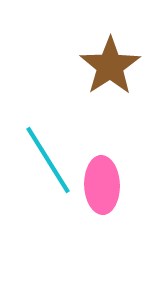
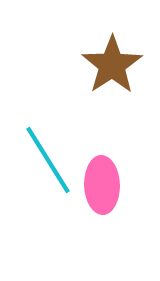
brown star: moved 2 px right, 1 px up
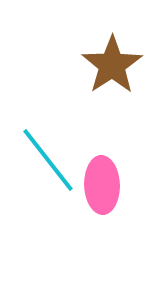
cyan line: rotated 6 degrees counterclockwise
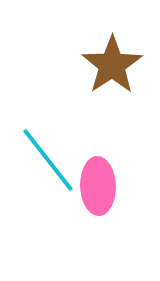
pink ellipse: moved 4 px left, 1 px down
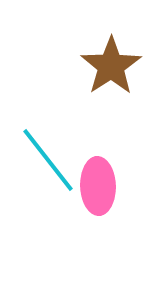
brown star: moved 1 px left, 1 px down
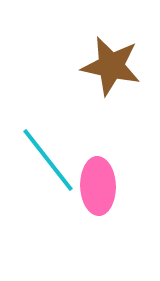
brown star: rotated 26 degrees counterclockwise
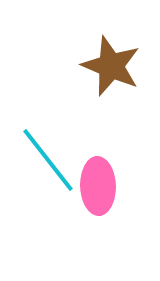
brown star: rotated 10 degrees clockwise
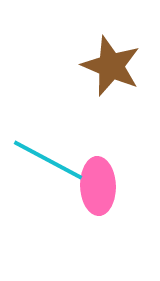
cyan line: rotated 24 degrees counterclockwise
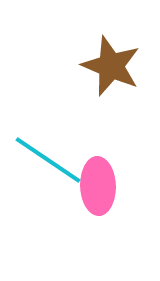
cyan line: rotated 6 degrees clockwise
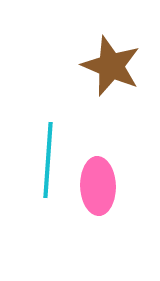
cyan line: rotated 60 degrees clockwise
